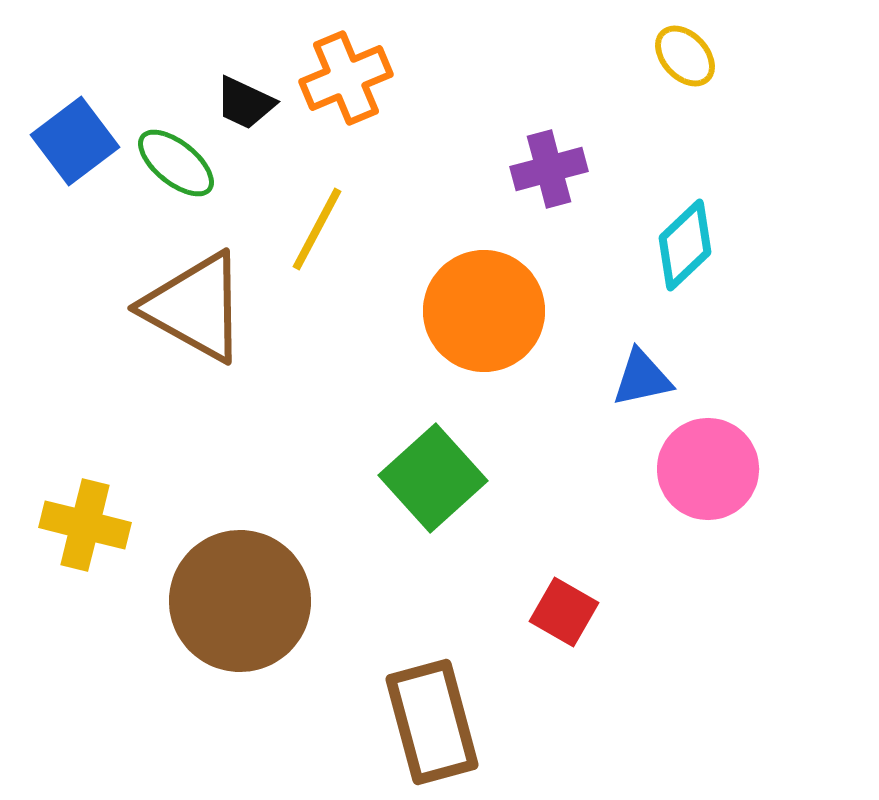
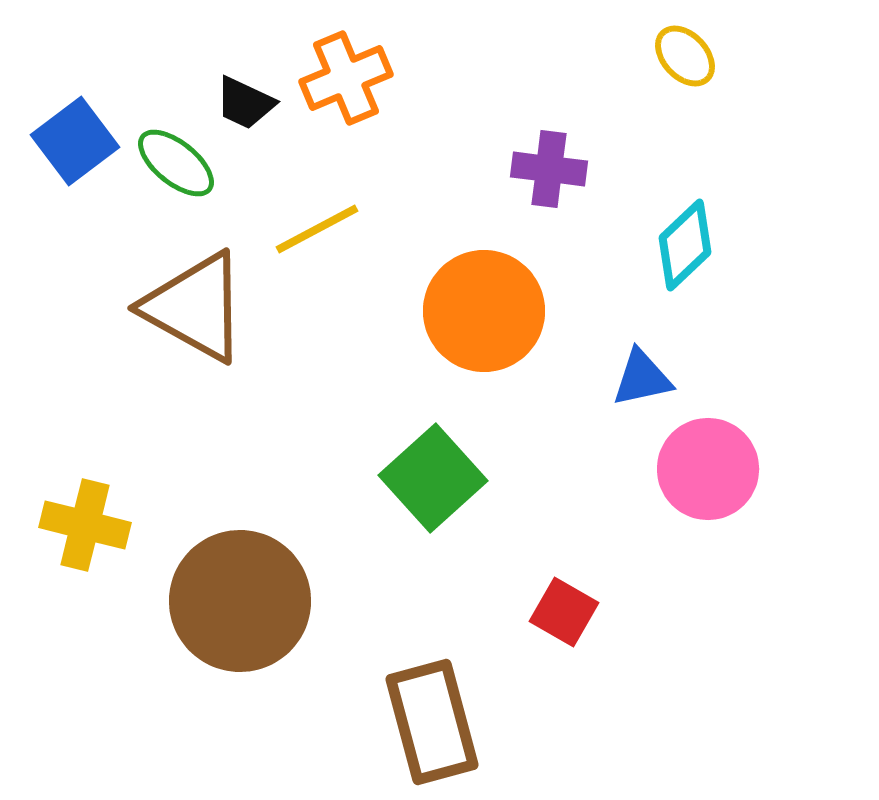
purple cross: rotated 22 degrees clockwise
yellow line: rotated 34 degrees clockwise
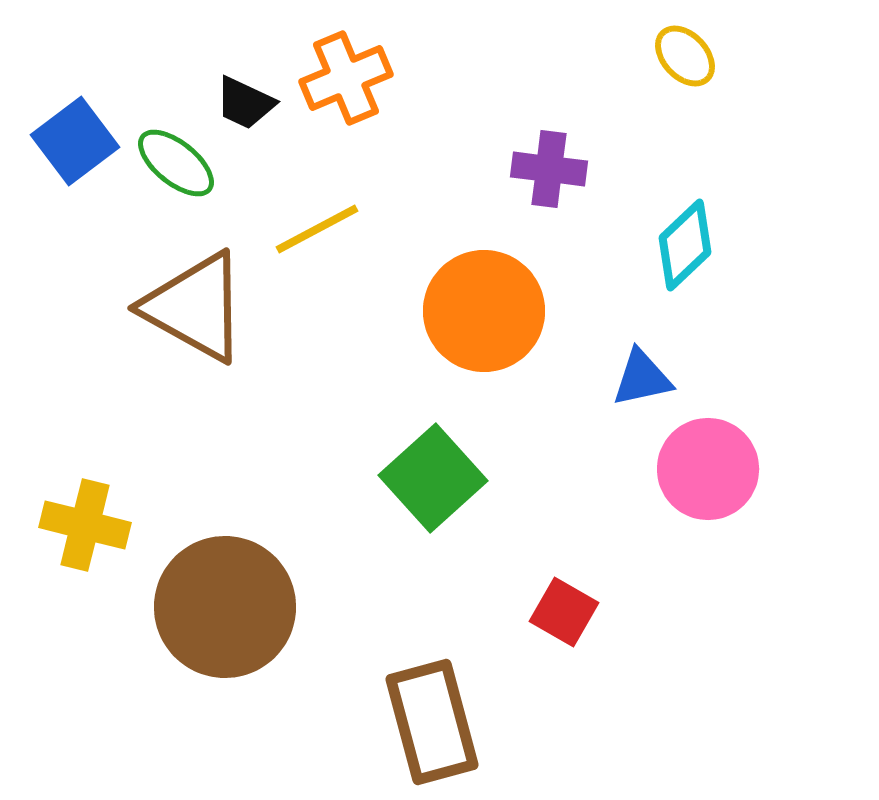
brown circle: moved 15 px left, 6 px down
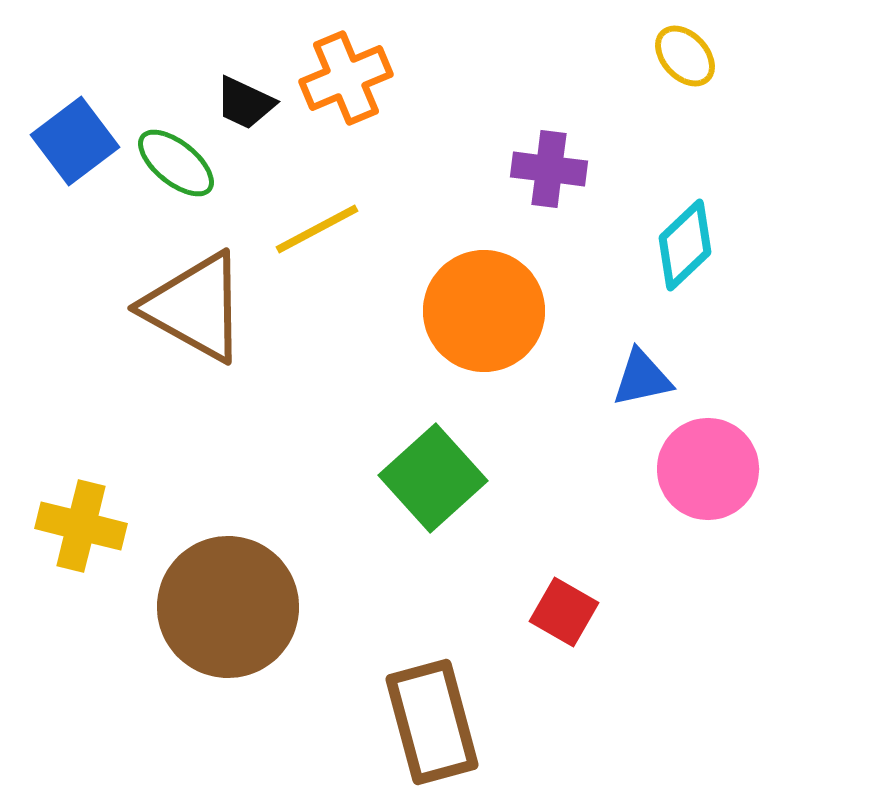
yellow cross: moved 4 px left, 1 px down
brown circle: moved 3 px right
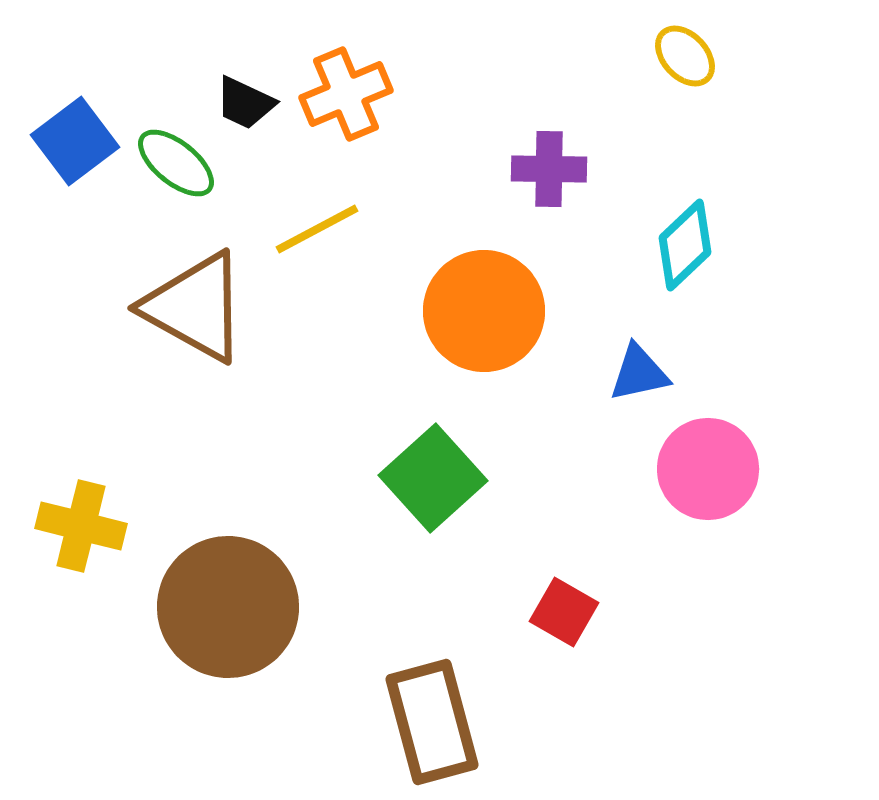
orange cross: moved 16 px down
purple cross: rotated 6 degrees counterclockwise
blue triangle: moved 3 px left, 5 px up
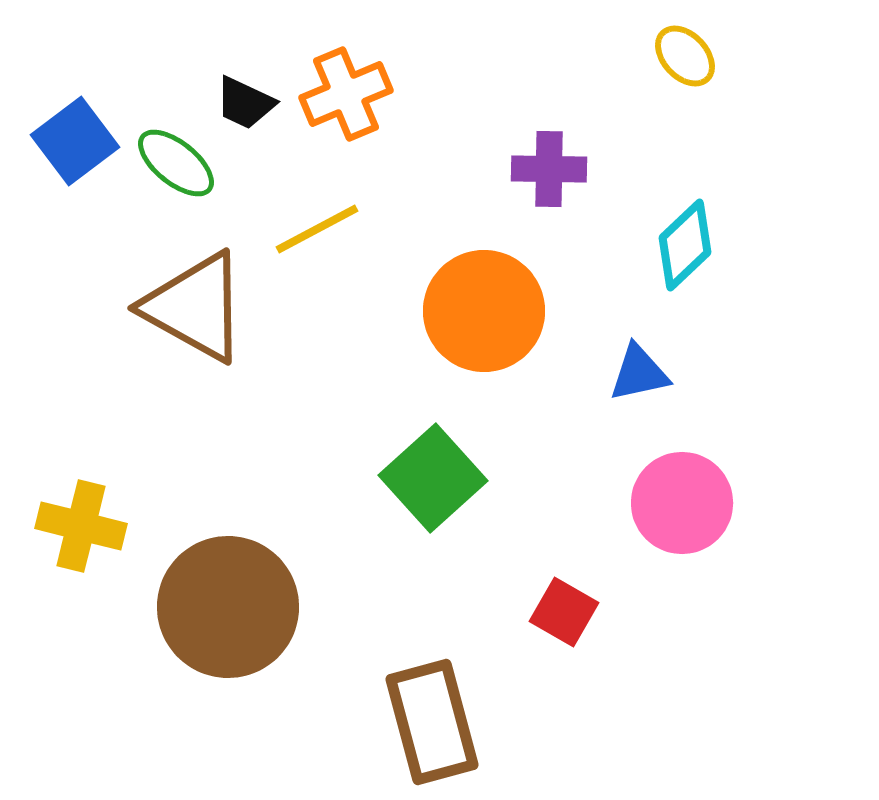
pink circle: moved 26 px left, 34 px down
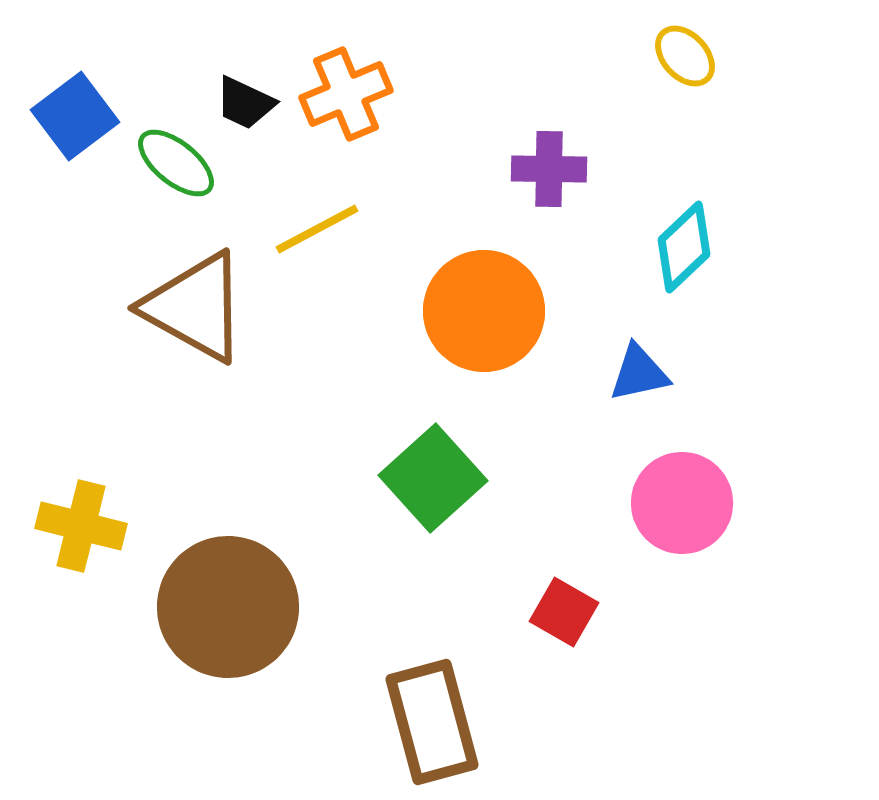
blue square: moved 25 px up
cyan diamond: moved 1 px left, 2 px down
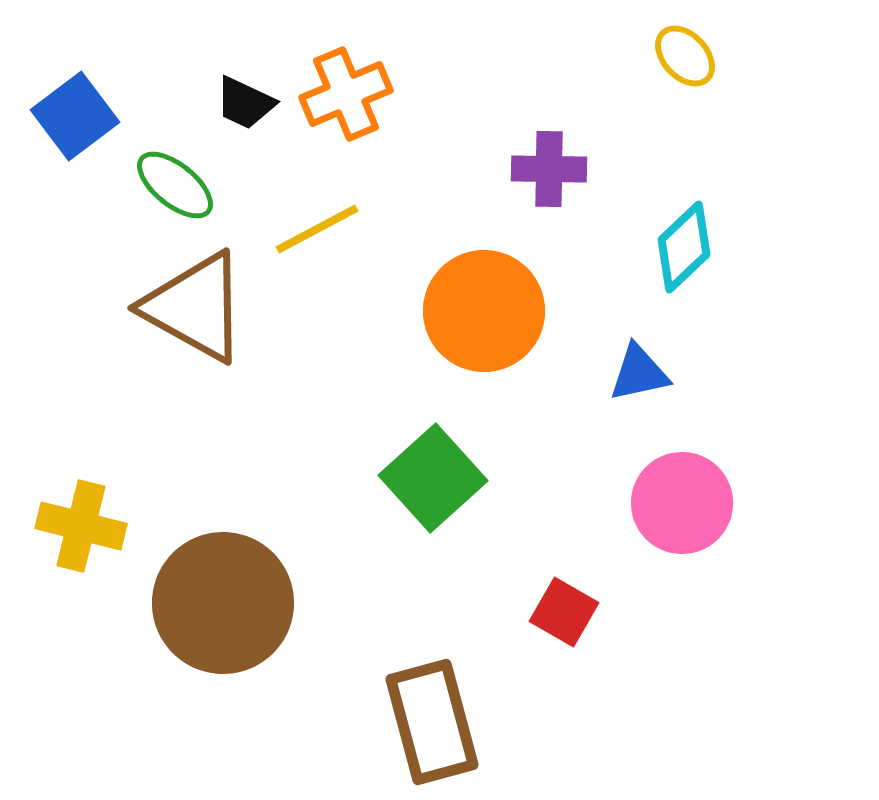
green ellipse: moved 1 px left, 22 px down
brown circle: moved 5 px left, 4 px up
